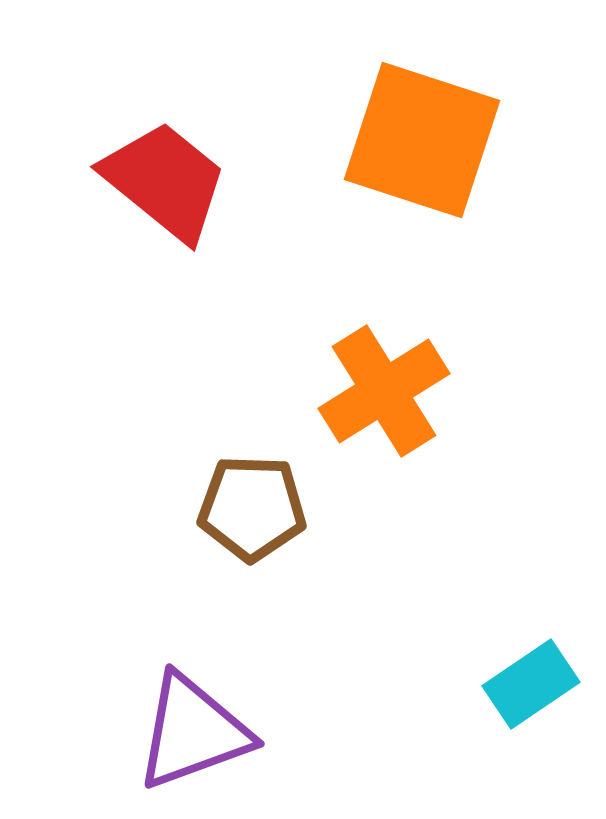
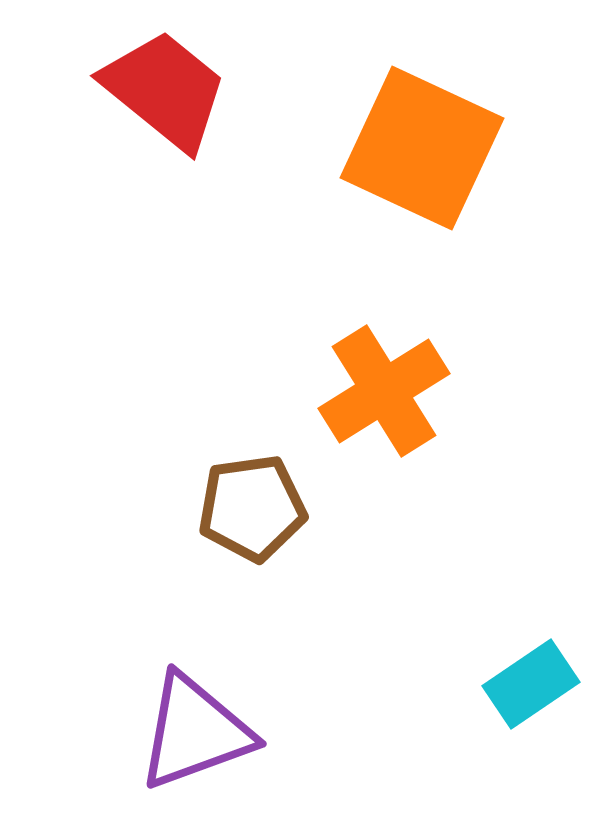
orange square: moved 8 px down; rotated 7 degrees clockwise
red trapezoid: moved 91 px up
brown pentagon: rotated 10 degrees counterclockwise
purple triangle: moved 2 px right
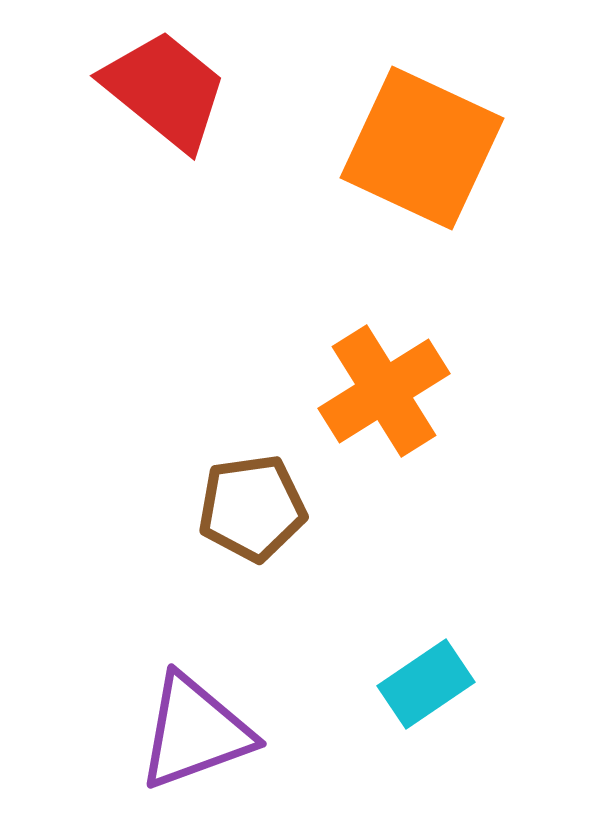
cyan rectangle: moved 105 px left
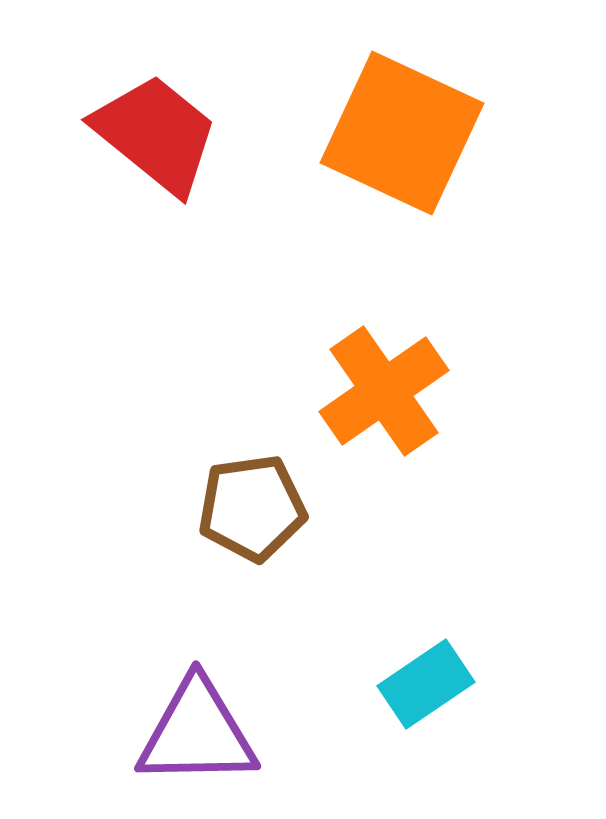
red trapezoid: moved 9 px left, 44 px down
orange square: moved 20 px left, 15 px up
orange cross: rotated 3 degrees counterclockwise
purple triangle: moved 2 px right, 1 px down; rotated 19 degrees clockwise
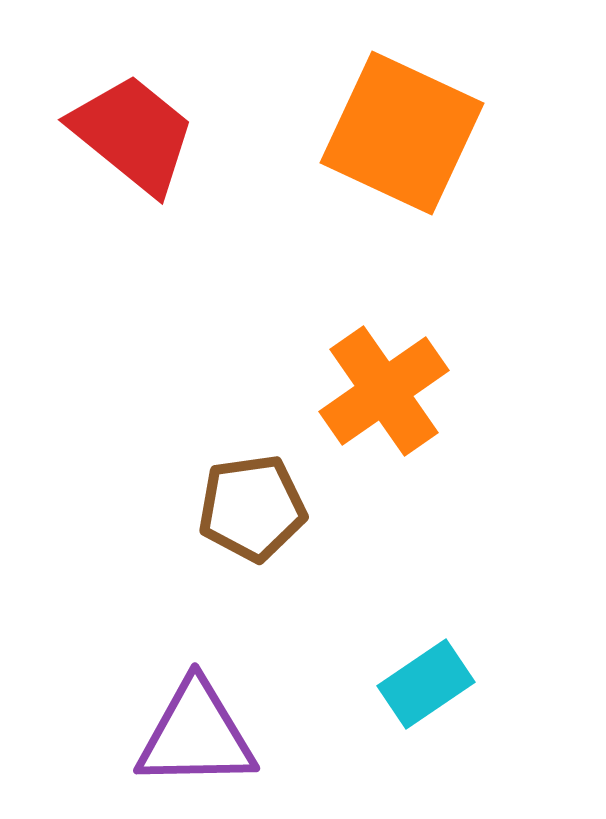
red trapezoid: moved 23 px left
purple triangle: moved 1 px left, 2 px down
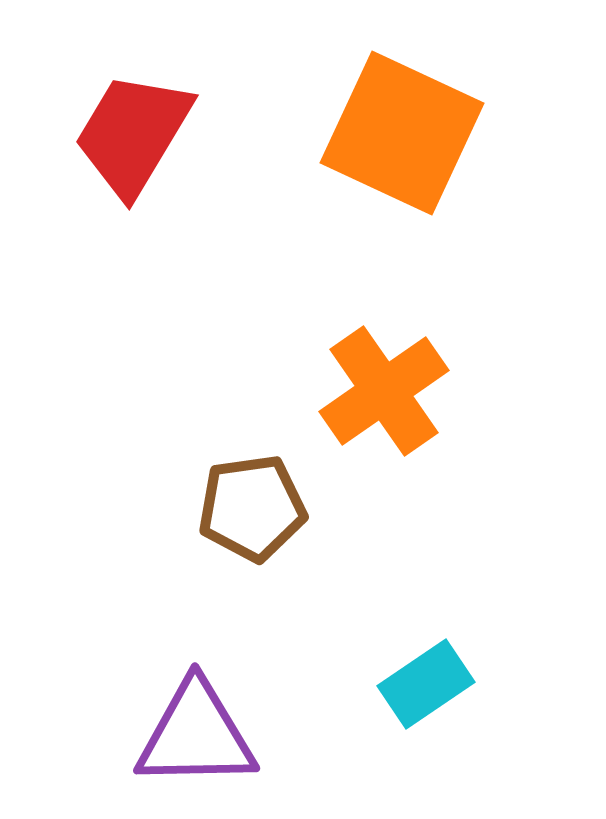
red trapezoid: rotated 98 degrees counterclockwise
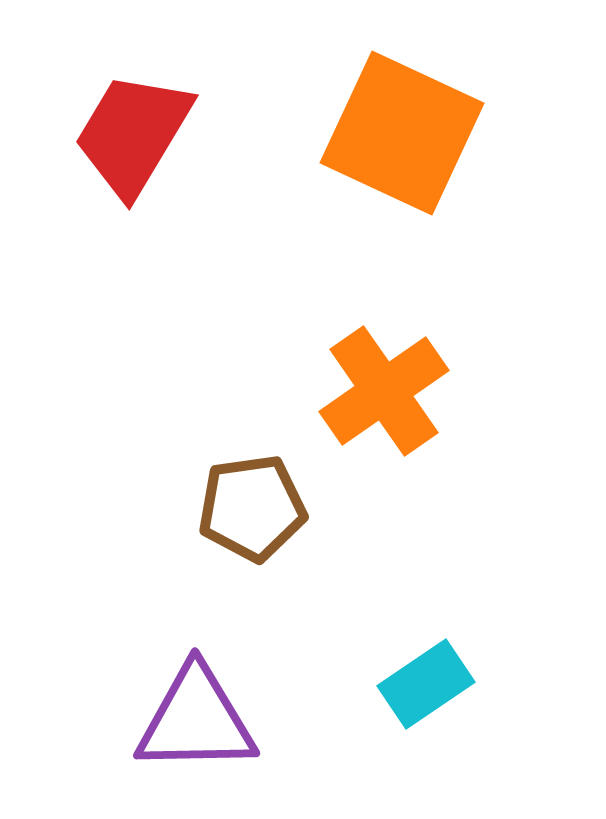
purple triangle: moved 15 px up
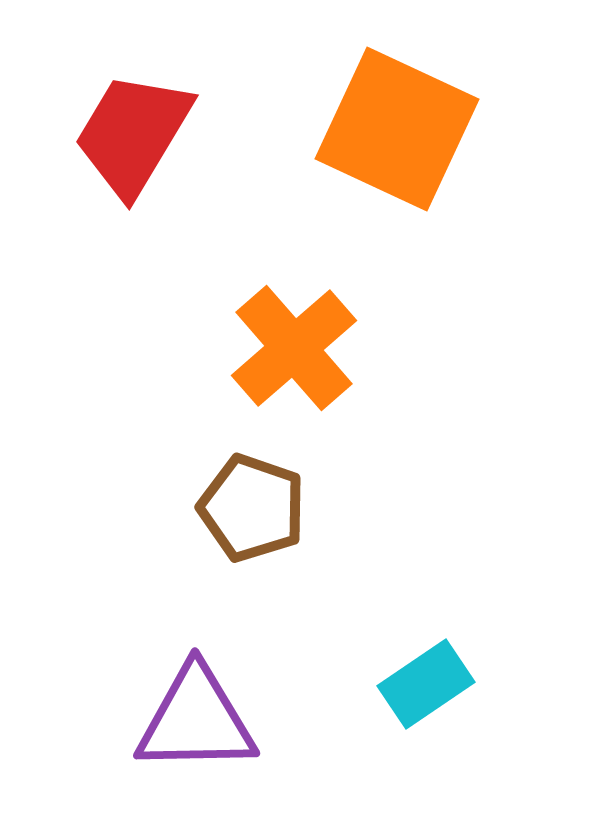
orange square: moved 5 px left, 4 px up
orange cross: moved 90 px left, 43 px up; rotated 6 degrees counterclockwise
brown pentagon: rotated 27 degrees clockwise
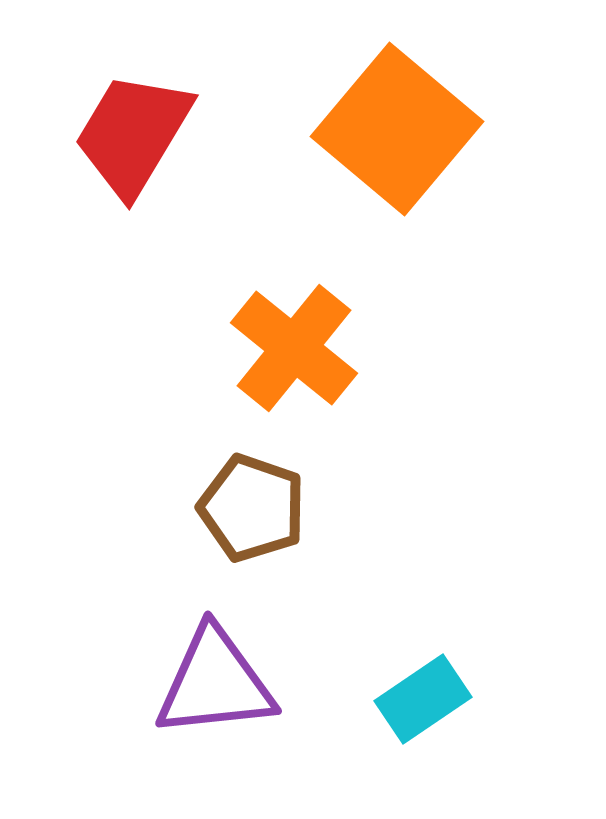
orange square: rotated 15 degrees clockwise
orange cross: rotated 10 degrees counterclockwise
cyan rectangle: moved 3 px left, 15 px down
purple triangle: moved 19 px right, 37 px up; rotated 5 degrees counterclockwise
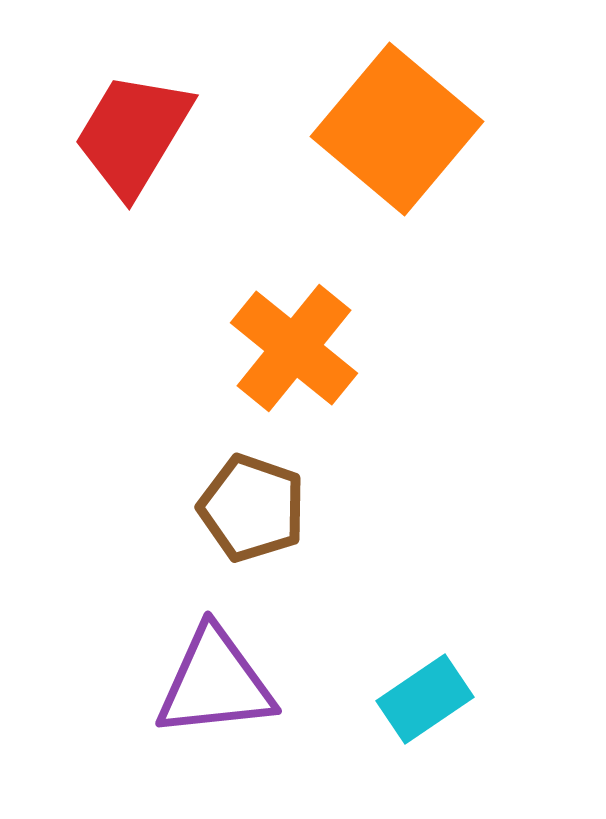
cyan rectangle: moved 2 px right
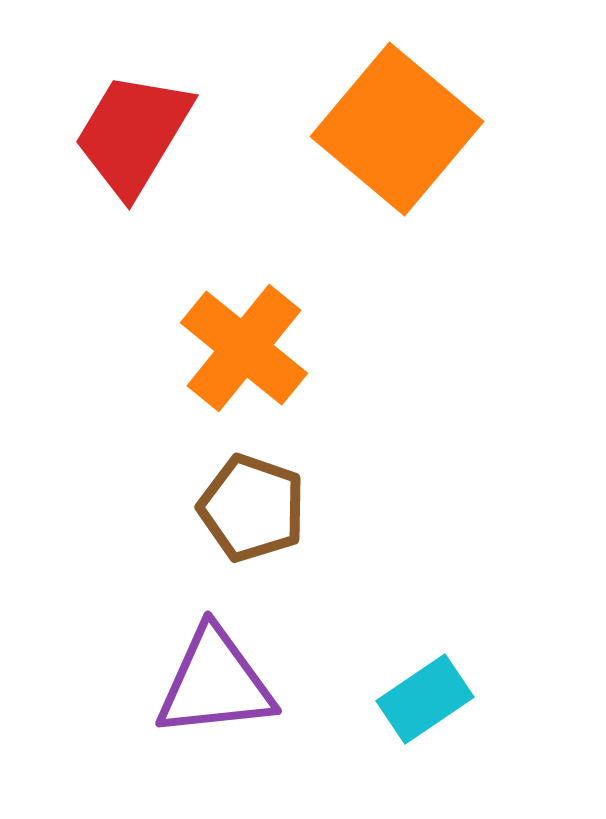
orange cross: moved 50 px left
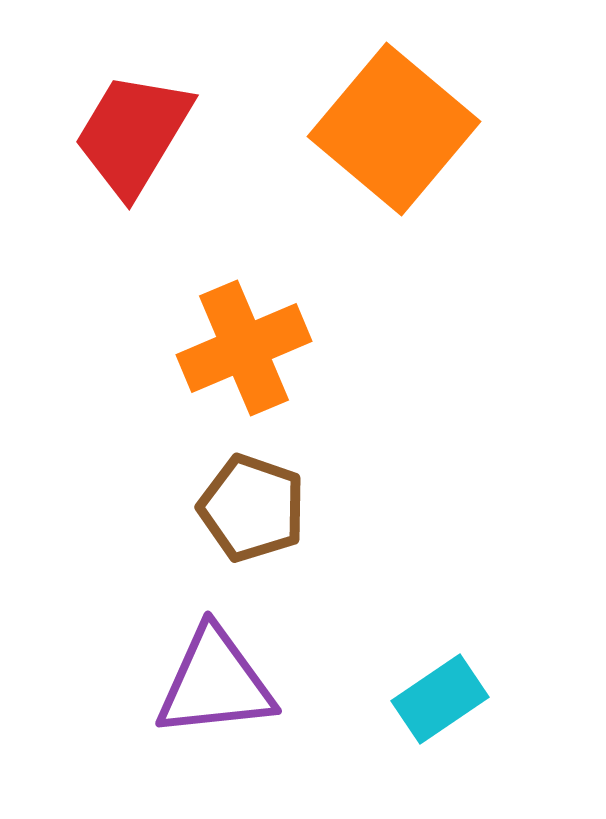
orange square: moved 3 px left
orange cross: rotated 28 degrees clockwise
cyan rectangle: moved 15 px right
